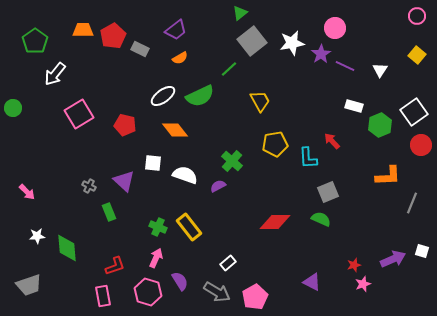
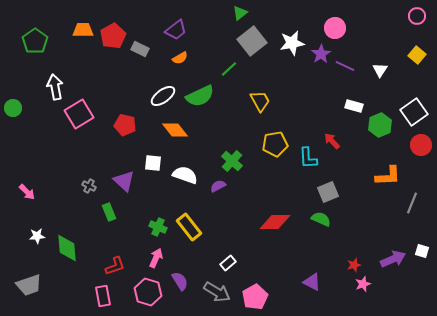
white arrow at (55, 74): moved 13 px down; rotated 130 degrees clockwise
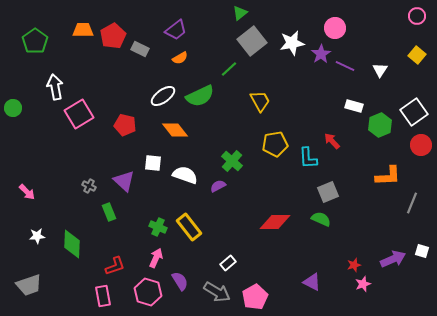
green diamond at (67, 248): moved 5 px right, 4 px up; rotated 8 degrees clockwise
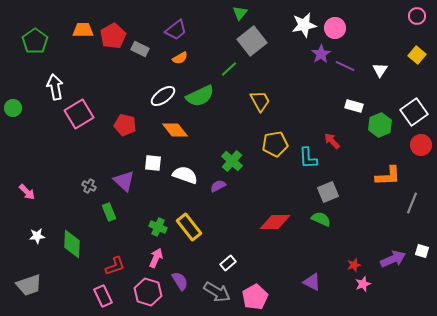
green triangle at (240, 13): rotated 14 degrees counterclockwise
white star at (292, 43): moved 12 px right, 18 px up
pink rectangle at (103, 296): rotated 15 degrees counterclockwise
